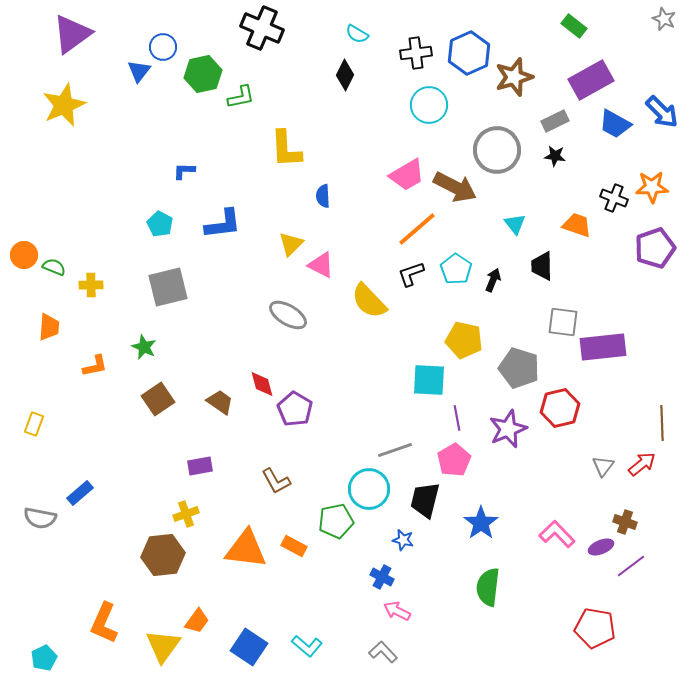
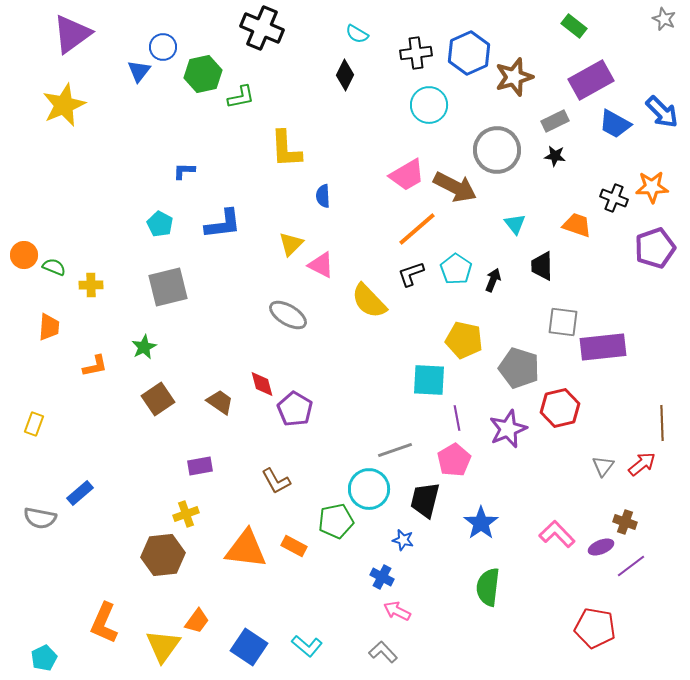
green star at (144, 347): rotated 20 degrees clockwise
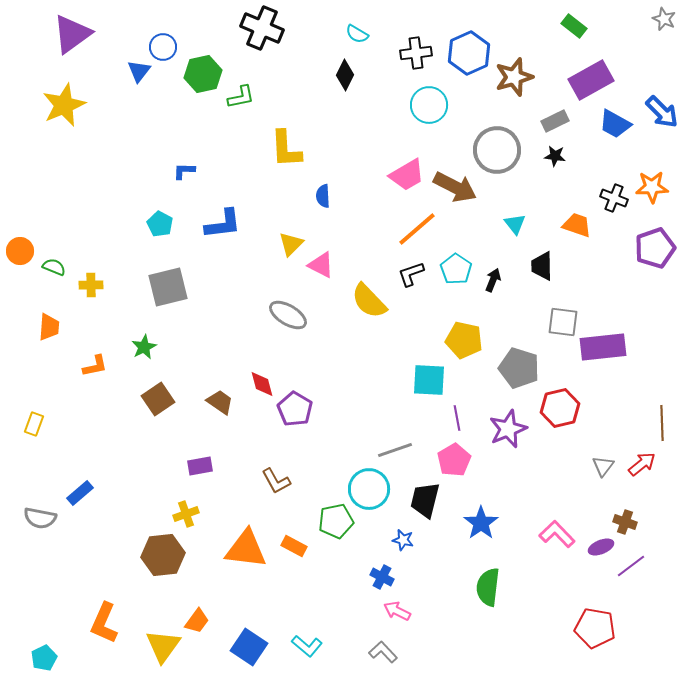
orange circle at (24, 255): moved 4 px left, 4 px up
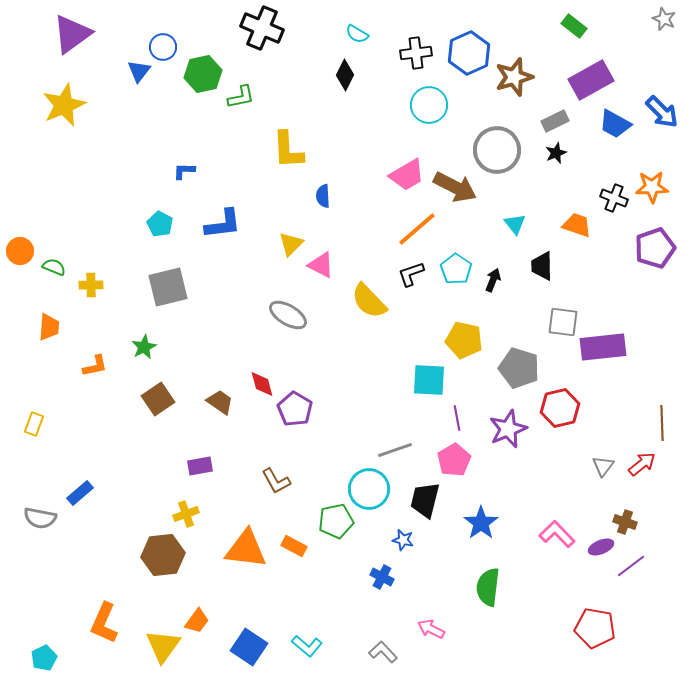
yellow L-shape at (286, 149): moved 2 px right, 1 px down
black star at (555, 156): moved 1 px right, 3 px up; rotated 30 degrees counterclockwise
pink arrow at (397, 611): moved 34 px right, 18 px down
